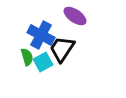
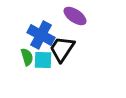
cyan square: moved 2 px up; rotated 30 degrees clockwise
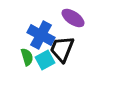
purple ellipse: moved 2 px left, 2 px down
black trapezoid: rotated 12 degrees counterclockwise
cyan square: moved 2 px right; rotated 30 degrees counterclockwise
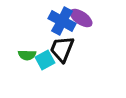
purple ellipse: moved 8 px right
blue cross: moved 21 px right, 14 px up
green semicircle: moved 2 px up; rotated 108 degrees clockwise
